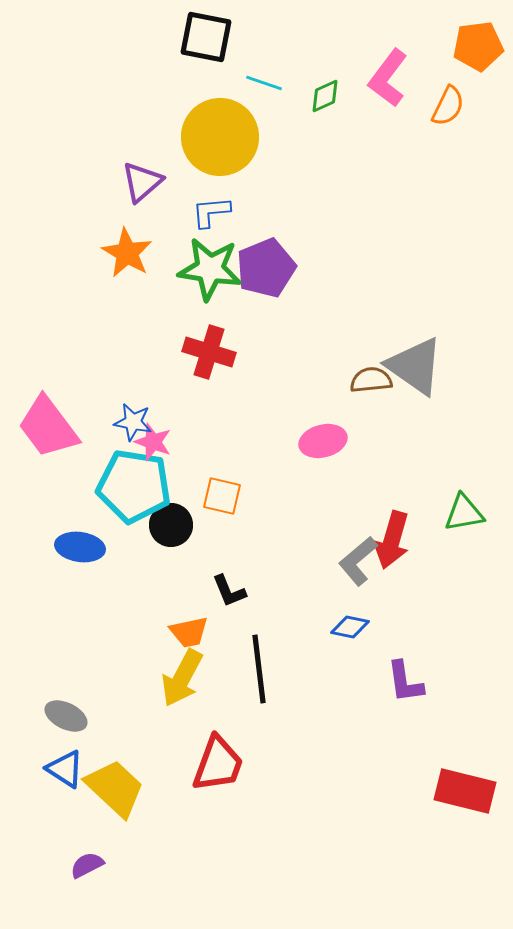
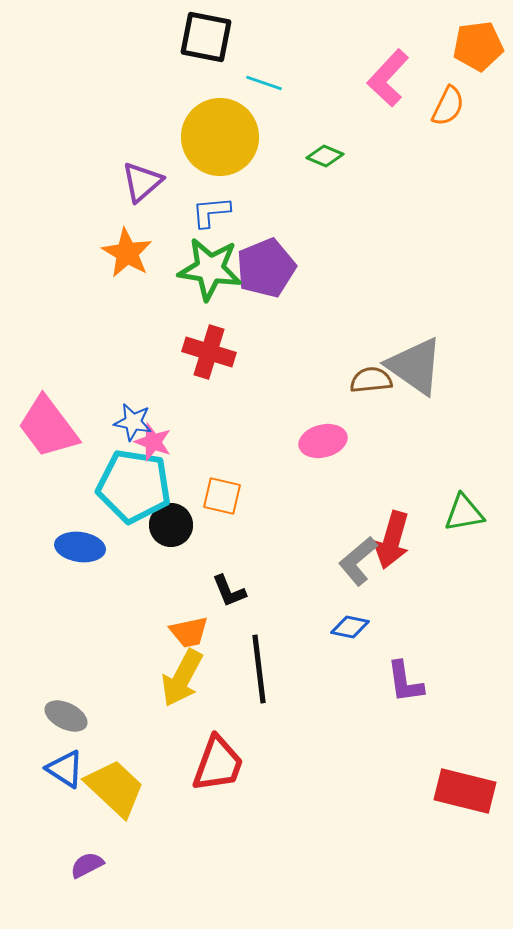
pink L-shape: rotated 6 degrees clockwise
green diamond: moved 60 px down; rotated 48 degrees clockwise
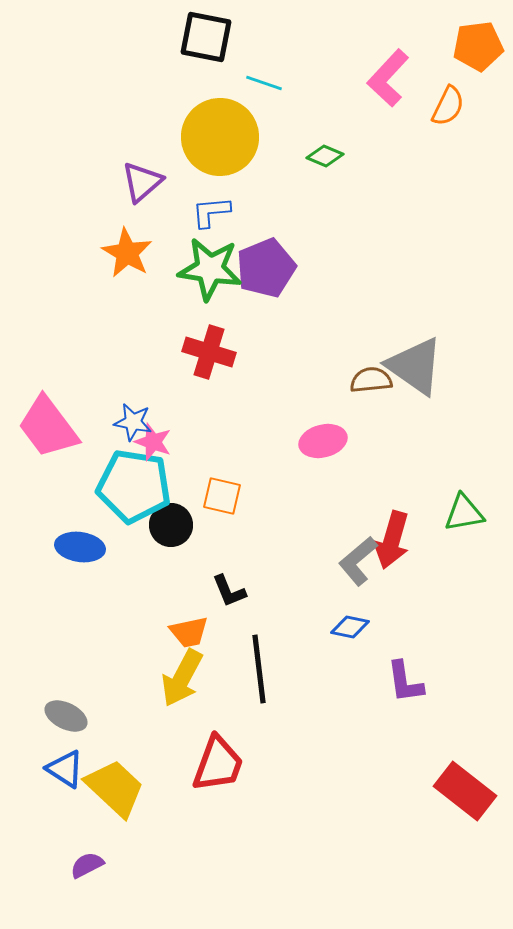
red rectangle: rotated 24 degrees clockwise
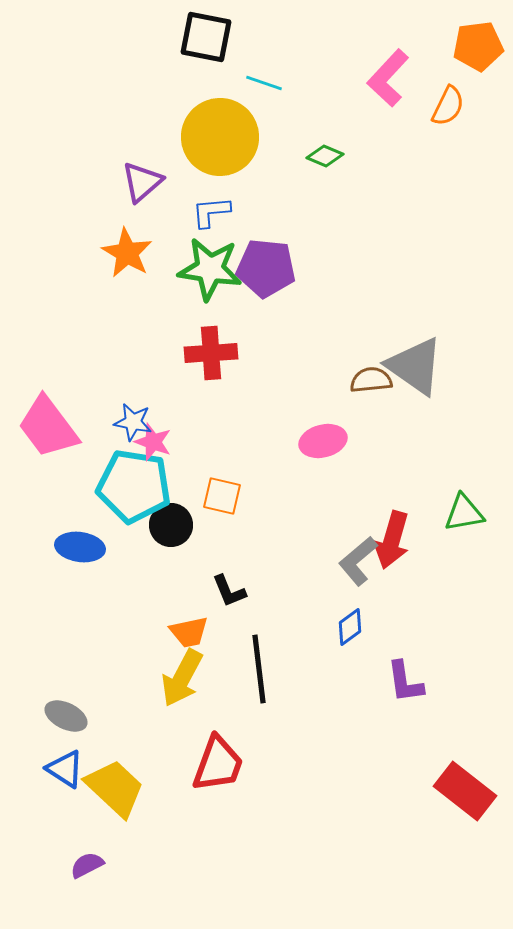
purple pentagon: rotated 28 degrees clockwise
red cross: moved 2 px right, 1 px down; rotated 21 degrees counterclockwise
blue diamond: rotated 48 degrees counterclockwise
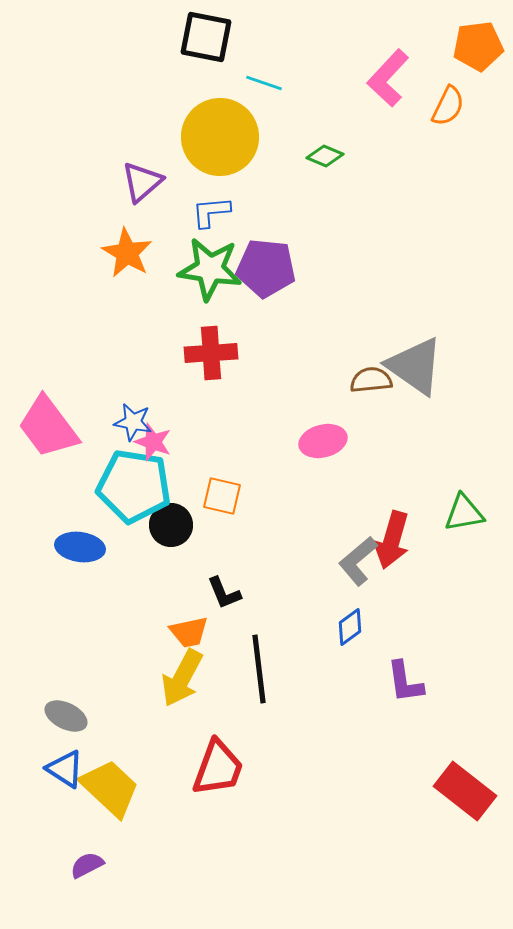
black L-shape: moved 5 px left, 2 px down
red trapezoid: moved 4 px down
yellow trapezoid: moved 5 px left
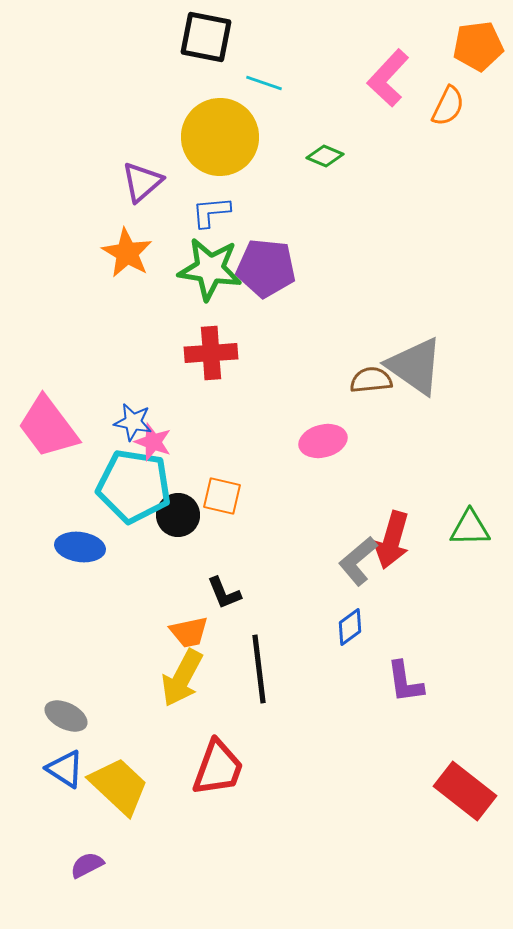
green triangle: moved 6 px right, 15 px down; rotated 9 degrees clockwise
black circle: moved 7 px right, 10 px up
yellow trapezoid: moved 9 px right, 2 px up
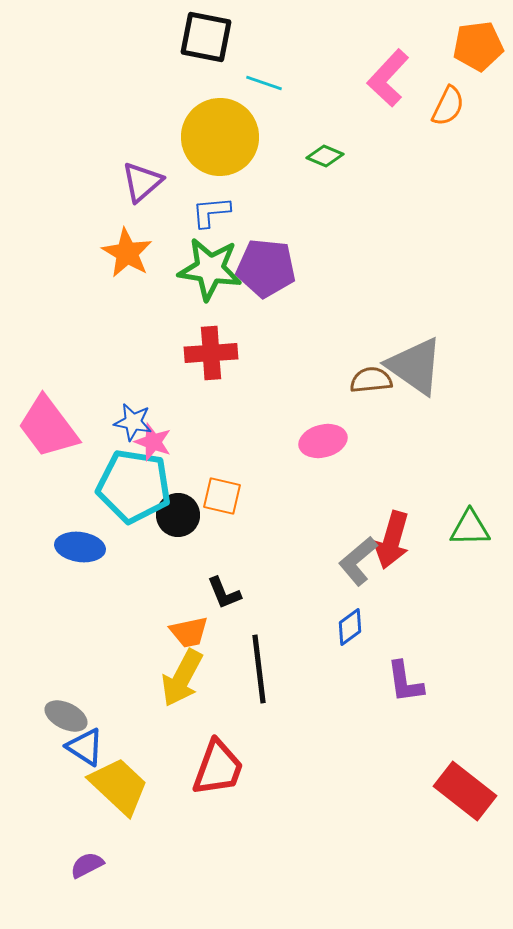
blue triangle: moved 20 px right, 22 px up
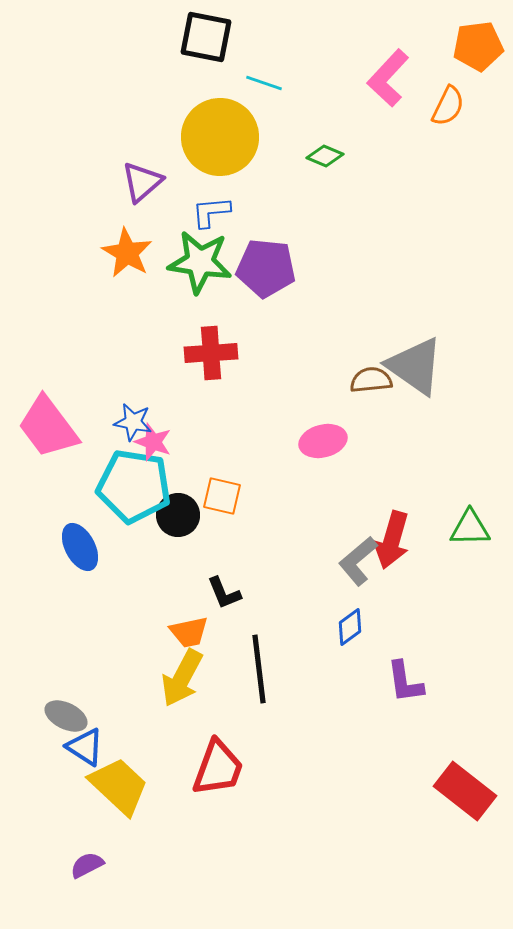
green star: moved 10 px left, 7 px up
blue ellipse: rotated 54 degrees clockwise
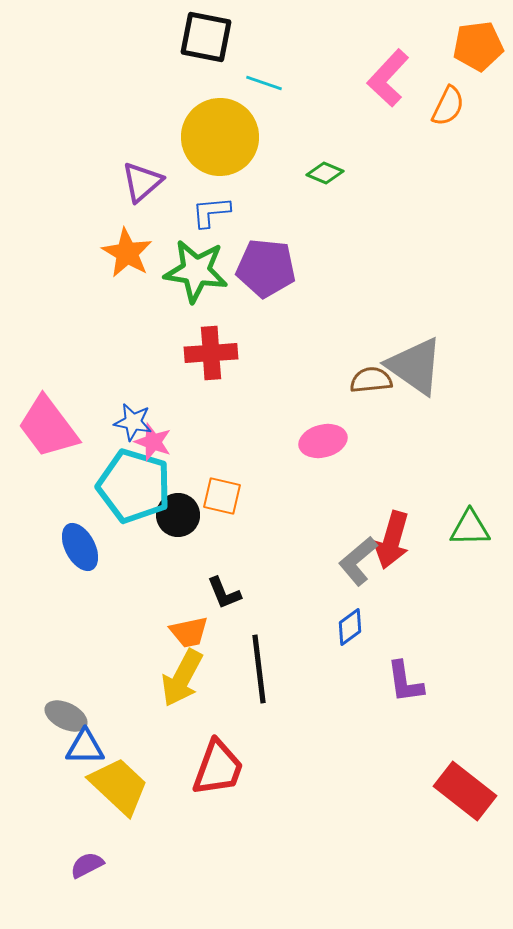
green diamond: moved 17 px down
green star: moved 4 px left, 9 px down
cyan pentagon: rotated 8 degrees clockwise
blue triangle: rotated 33 degrees counterclockwise
